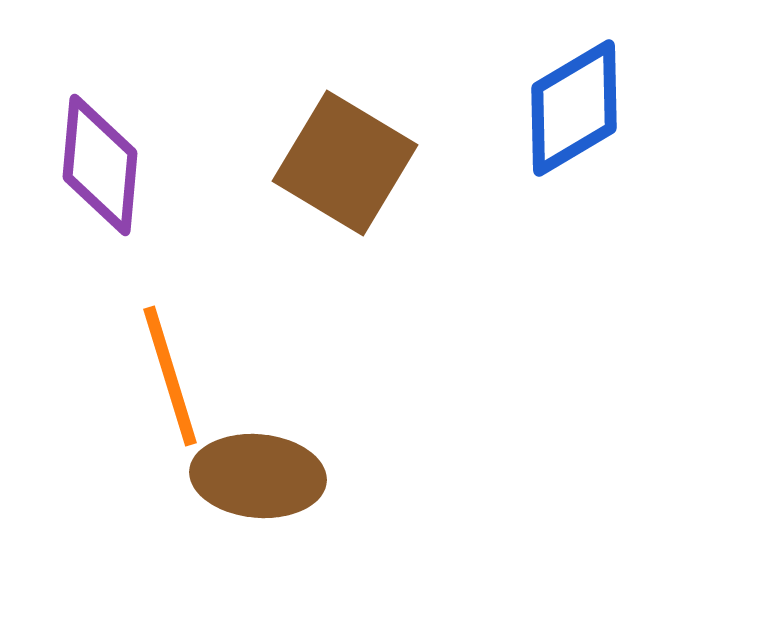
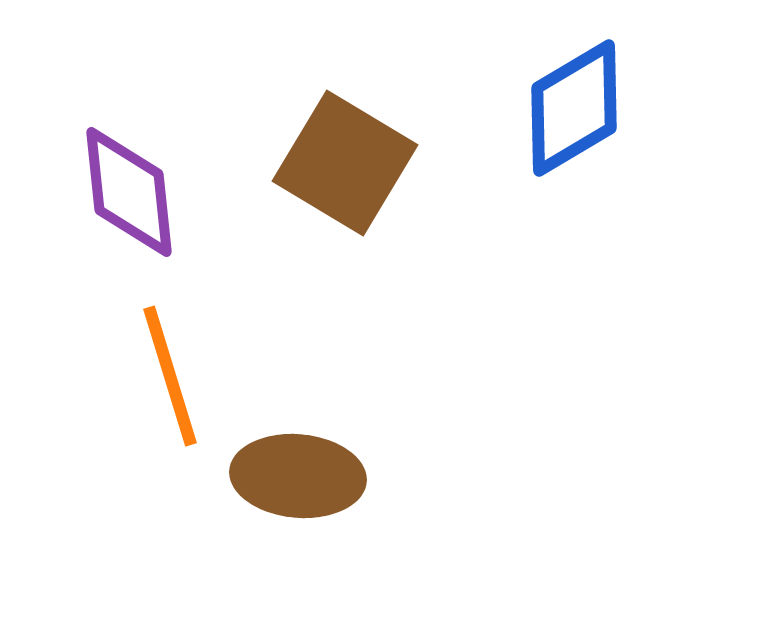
purple diamond: moved 29 px right, 27 px down; rotated 11 degrees counterclockwise
brown ellipse: moved 40 px right
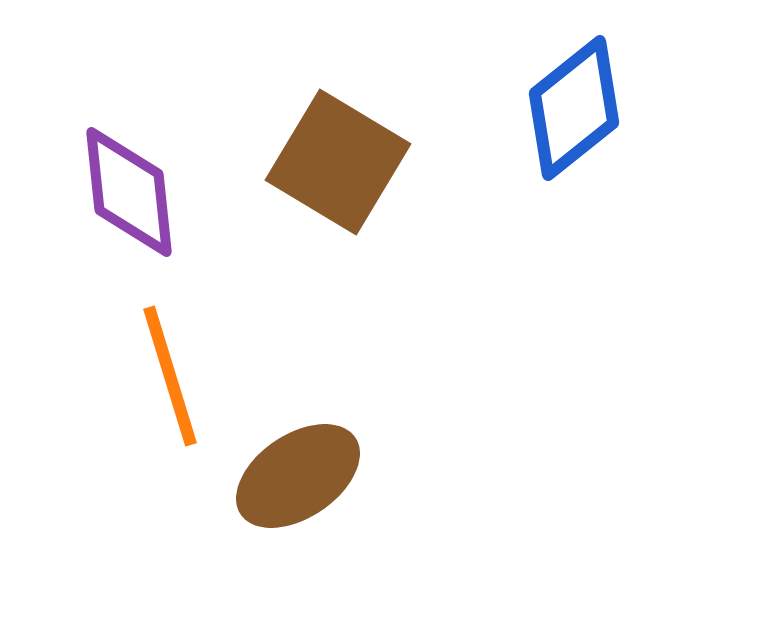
blue diamond: rotated 8 degrees counterclockwise
brown square: moved 7 px left, 1 px up
brown ellipse: rotated 39 degrees counterclockwise
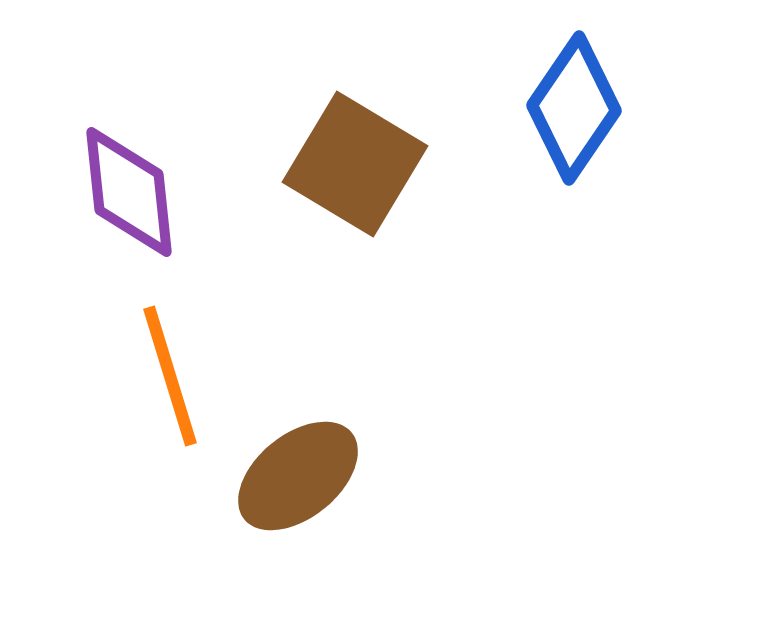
blue diamond: rotated 17 degrees counterclockwise
brown square: moved 17 px right, 2 px down
brown ellipse: rotated 5 degrees counterclockwise
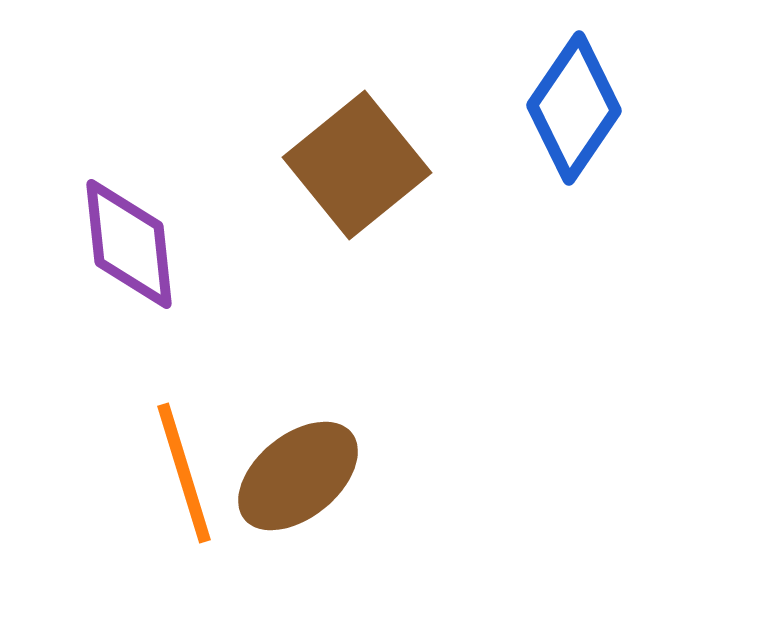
brown square: moved 2 px right, 1 px down; rotated 20 degrees clockwise
purple diamond: moved 52 px down
orange line: moved 14 px right, 97 px down
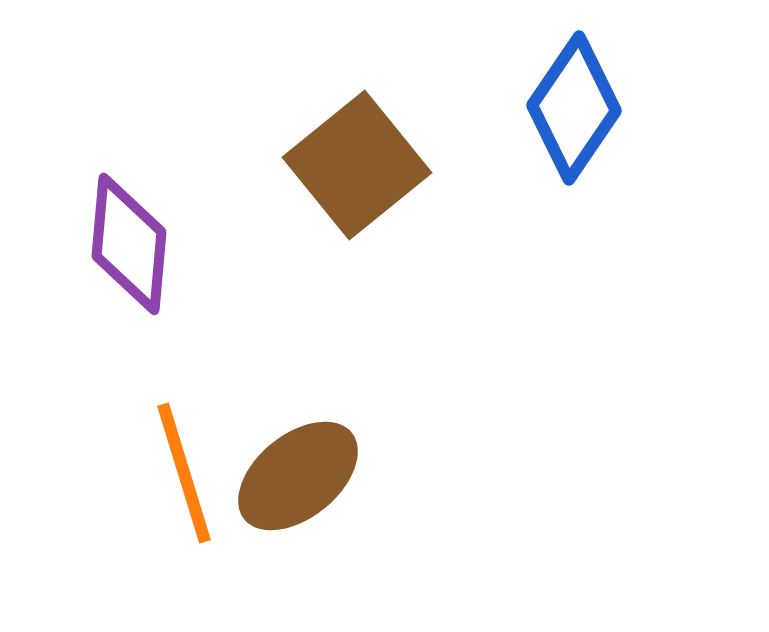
purple diamond: rotated 11 degrees clockwise
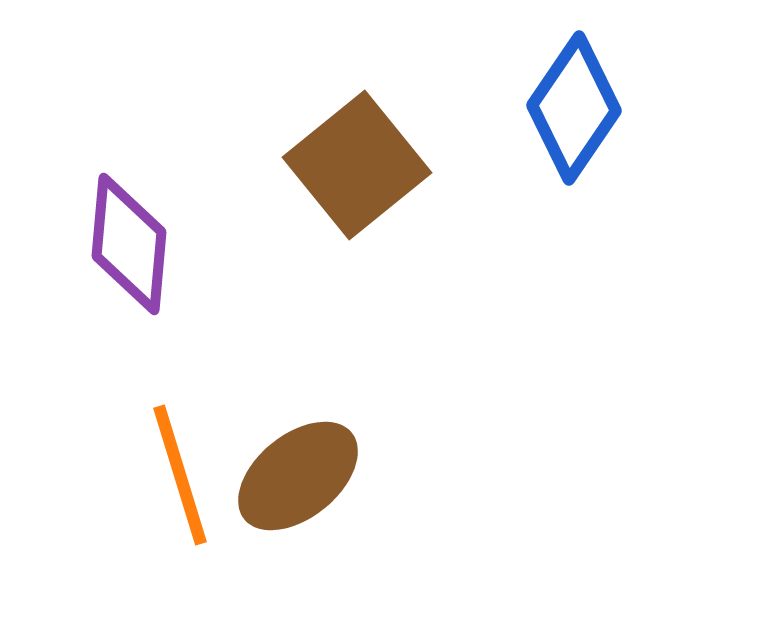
orange line: moved 4 px left, 2 px down
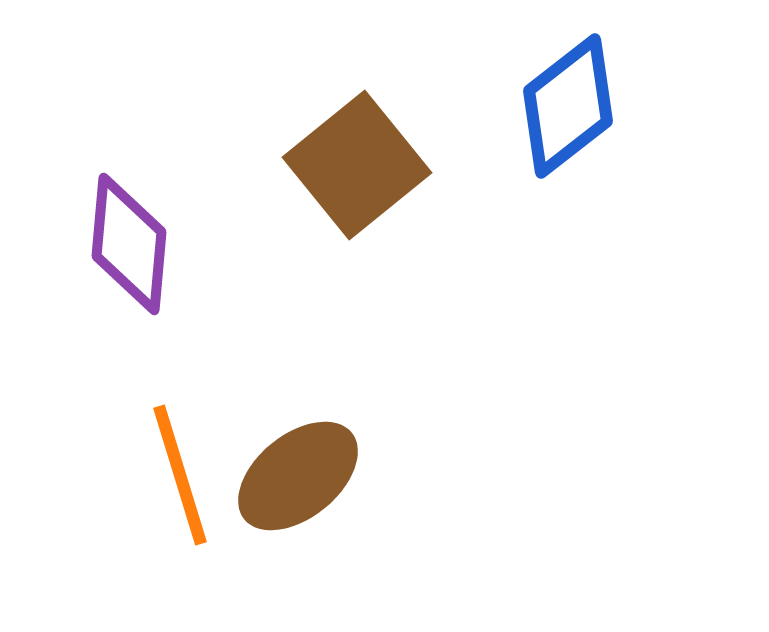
blue diamond: moved 6 px left, 2 px up; rotated 18 degrees clockwise
